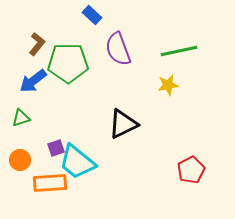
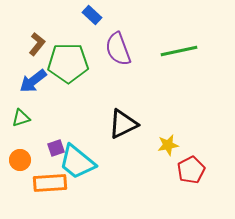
yellow star: moved 60 px down
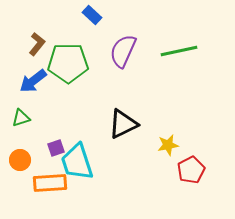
purple semicircle: moved 5 px right, 2 px down; rotated 44 degrees clockwise
cyan trapezoid: rotated 33 degrees clockwise
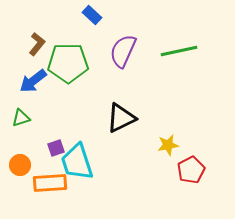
black triangle: moved 2 px left, 6 px up
orange circle: moved 5 px down
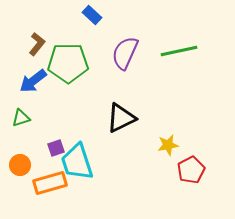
purple semicircle: moved 2 px right, 2 px down
orange rectangle: rotated 12 degrees counterclockwise
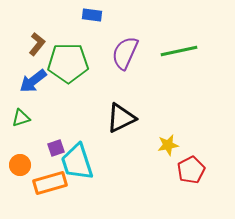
blue rectangle: rotated 36 degrees counterclockwise
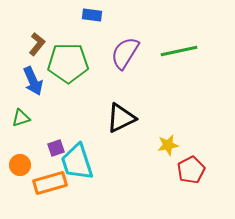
purple semicircle: rotated 8 degrees clockwise
blue arrow: rotated 76 degrees counterclockwise
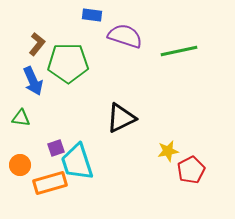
purple semicircle: moved 17 px up; rotated 76 degrees clockwise
green triangle: rotated 24 degrees clockwise
yellow star: moved 6 px down
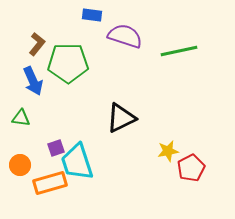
red pentagon: moved 2 px up
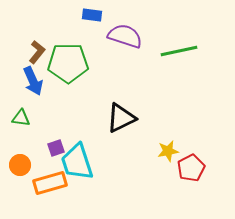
brown L-shape: moved 8 px down
